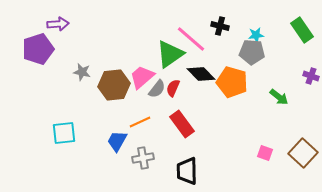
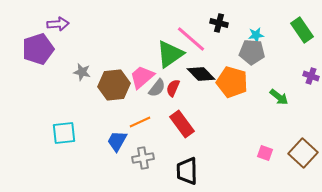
black cross: moved 1 px left, 3 px up
gray semicircle: moved 1 px up
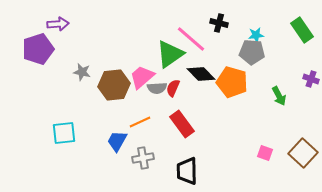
purple cross: moved 3 px down
gray semicircle: rotated 48 degrees clockwise
green arrow: moved 1 px up; rotated 24 degrees clockwise
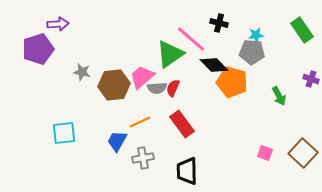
black diamond: moved 13 px right, 9 px up
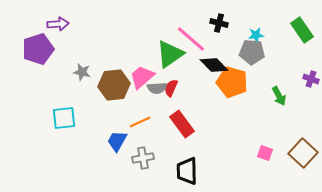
red semicircle: moved 2 px left
cyan square: moved 15 px up
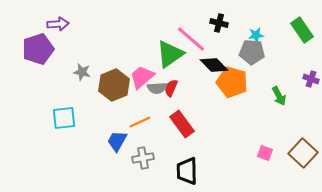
brown hexagon: rotated 16 degrees counterclockwise
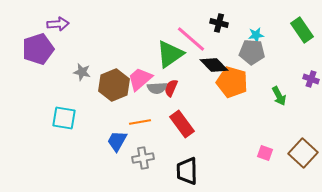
pink trapezoid: moved 2 px left, 2 px down
cyan square: rotated 15 degrees clockwise
orange line: rotated 15 degrees clockwise
